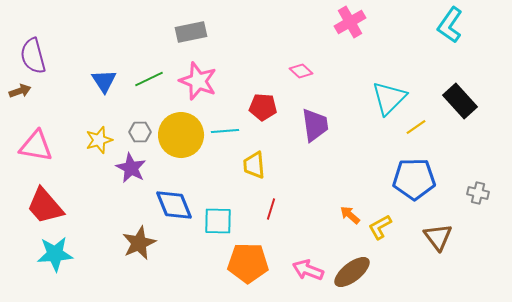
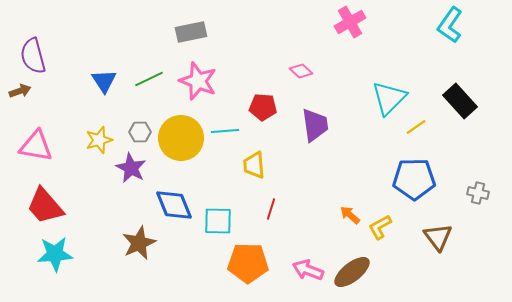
yellow circle: moved 3 px down
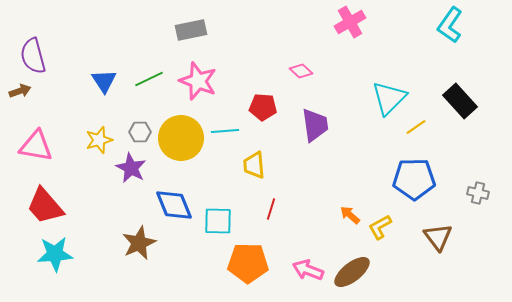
gray rectangle: moved 2 px up
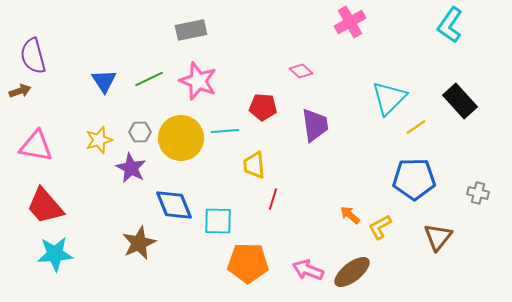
red line: moved 2 px right, 10 px up
brown triangle: rotated 16 degrees clockwise
